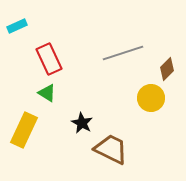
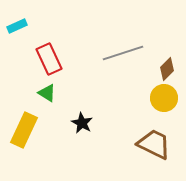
yellow circle: moved 13 px right
brown trapezoid: moved 43 px right, 5 px up
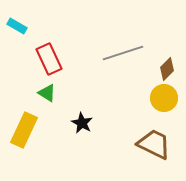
cyan rectangle: rotated 54 degrees clockwise
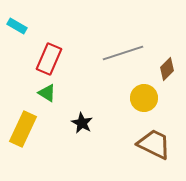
red rectangle: rotated 48 degrees clockwise
yellow circle: moved 20 px left
yellow rectangle: moved 1 px left, 1 px up
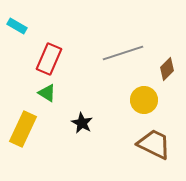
yellow circle: moved 2 px down
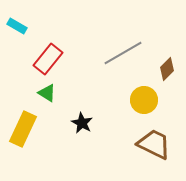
gray line: rotated 12 degrees counterclockwise
red rectangle: moved 1 px left; rotated 16 degrees clockwise
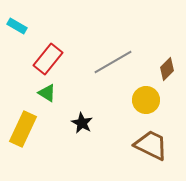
gray line: moved 10 px left, 9 px down
yellow circle: moved 2 px right
brown trapezoid: moved 3 px left, 1 px down
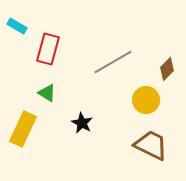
red rectangle: moved 10 px up; rotated 24 degrees counterclockwise
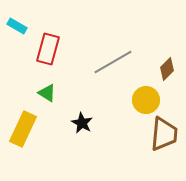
brown trapezoid: moved 13 px right, 11 px up; rotated 69 degrees clockwise
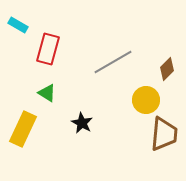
cyan rectangle: moved 1 px right, 1 px up
